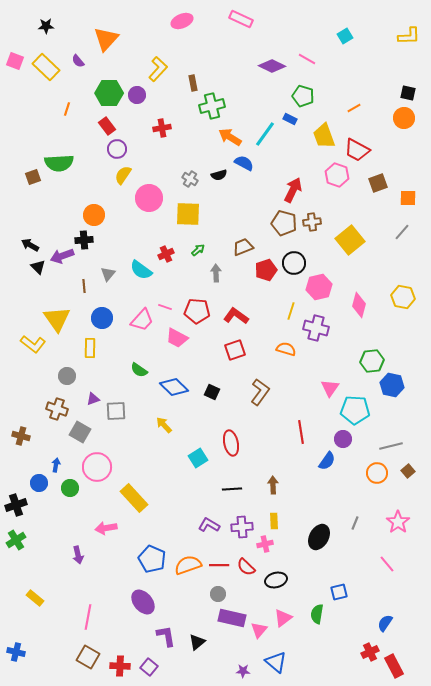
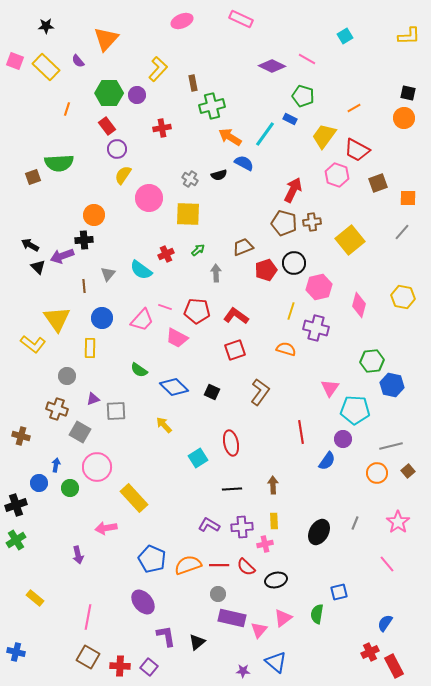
yellow trapezoid at (324, 136): rotated 56 degrees clockwise
black ellipse at (319, 537): moved 5 px up
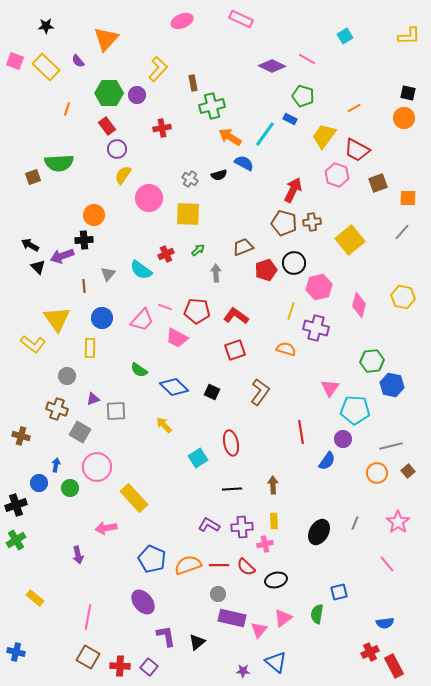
blue semicircle at (385, 623): rotated 132 degrees counterclockwise
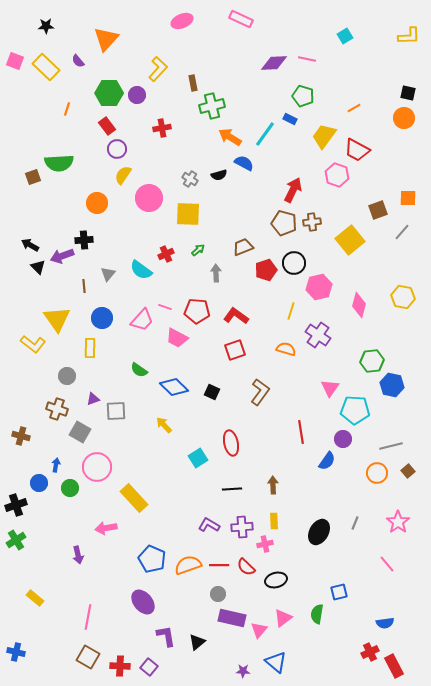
pink line at (307, 59): rotated 18 degrees counterclockwise
purple diamond at (272, 66): moved 2 px right, 3 px up; rotated 28 degrees counterclockwise
brown square at (378, 183): moved 27 px down
orange circle at (94, 215): moved 3 px right, 12 px up
purple cross at (316, 328): moved 2 px right, 7 px down; rotated 20 degrees clockwise
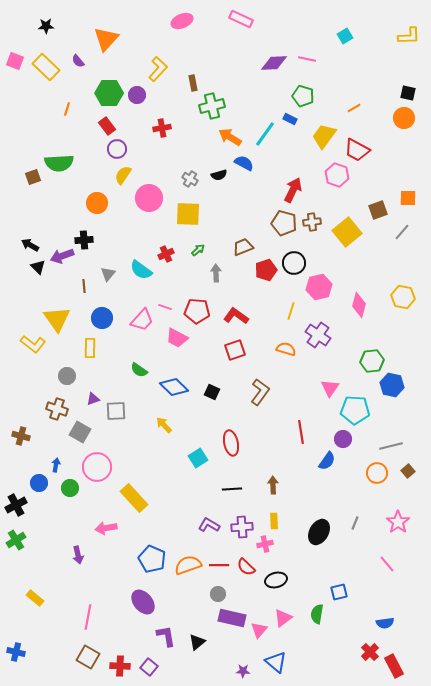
yellow square at (350, 240): moved 3 px left, 8 px up
black cross at (16, 505): rotated 10 degrees counterclockwise
red cross at (370, 652): rotated 18 degrees counterclockwise
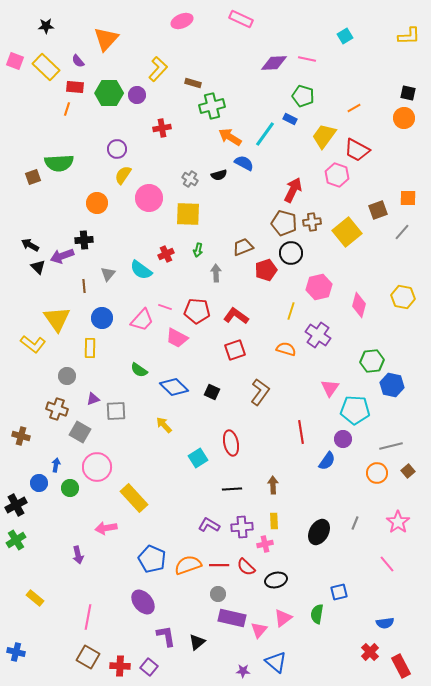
brown rectangle at (193, 83): rotated 63 degrees counterclockwise
red rectangle at (107, 126): moved 32 px left, 39 px up; rotated 48 degrees counterclockwise
green arrow at (198, 250): rotated 144 degrees clockwise
black circle at (294, 263): moved 3 px left, 10 px up
red rectangle at (394, 666): moved 7 px right
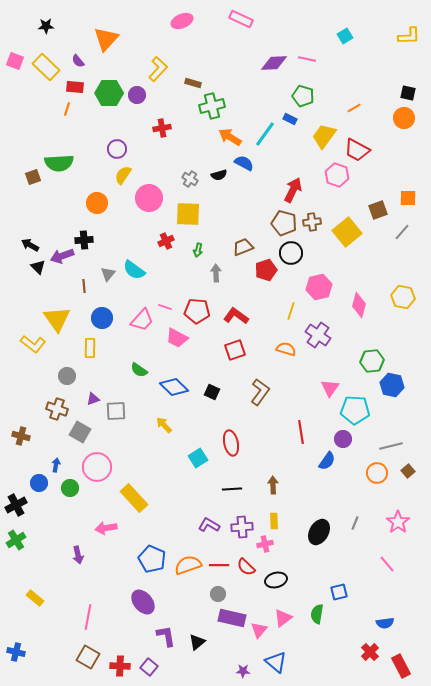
red cross at (166, 254): moved 13 px up
cyan semicircle at (141, 270): moved 7 px left
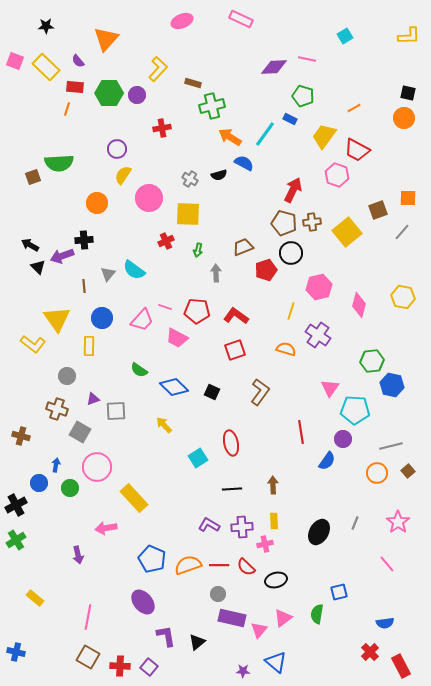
purple diamond at (274, 63): moved 4 px down
yellow rectangle at (90, 348): moved 1 px left, 2 px up
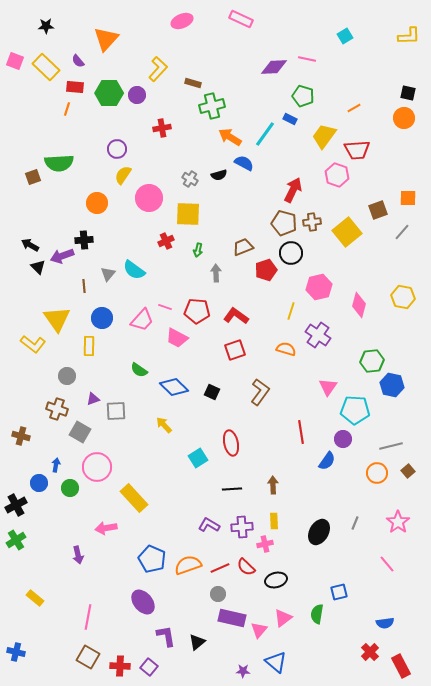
red trapezoid at (357, 150): rotated 32 degrees counterclockwise
pink triangle at (330, 388): moved 2 px left, 1 px up
red line at (219, 565): moved 1 px right, 3 px down; rotated 24 degrees counterclockwise
